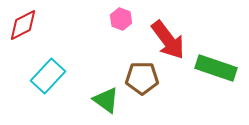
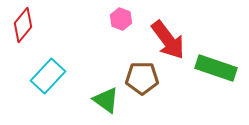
red diamond: rotated 24 degrees counterclockwise
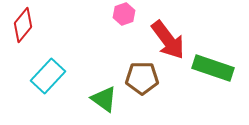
pink hexagon: moved 3 px right, 5 px up; rotated 20 degrees clockwise
green rectangle: moved 3 px left
green triangle: moved 2 px left, 1 px up
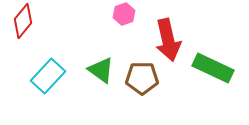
red diamond: moved 4 px up
red arrow: rotated 24 degrees clockwise
green rectangle: rotated 6 degrees clockwise
green triangle: moved 3 px left, 29 px up
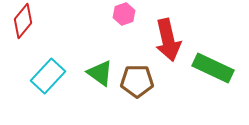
green triangle: moved 1 px left, 3 px down
brown pentagon: moved 5 px left, 3 px down
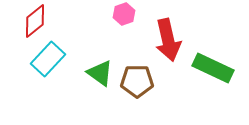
red diamond: moved 12 px right; rotated 12 degrees clockwise
cyan rectangle: moved 17 px up
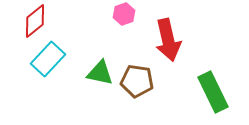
green rectangle: moved 24 px down; rotated 39 degrees clockwise
green triangle: rotated 24 degrees counterclockwise
brown pentagon: rotated 8 degrees clockwise
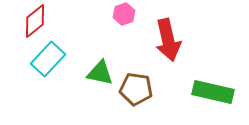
brown pentagon: moved 1 px left, 8 px down
green rectangle: rotated 51 degrees counterclockwise
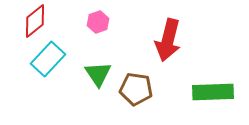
pink hexagon: moved 26 px left, 8 px down
red arrow: rotated 27 degrees clockwise
green triangle: moved 2 px left, 1 px down; rotated 44 degrees clockwise
green rectangle: rotated 15 degrees counterclockwise
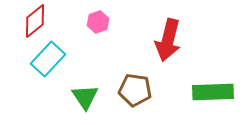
green triangle: moved 13 px left, 23 px down
brown pentagon: moved 1 px left, 1 px down
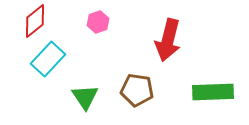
brown pentagon: moved 2 px right
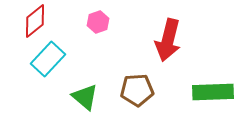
brown pentagon: rotated 12 degrees counterclockwise
green triangle: rotated 16 degrees counterclockwise
